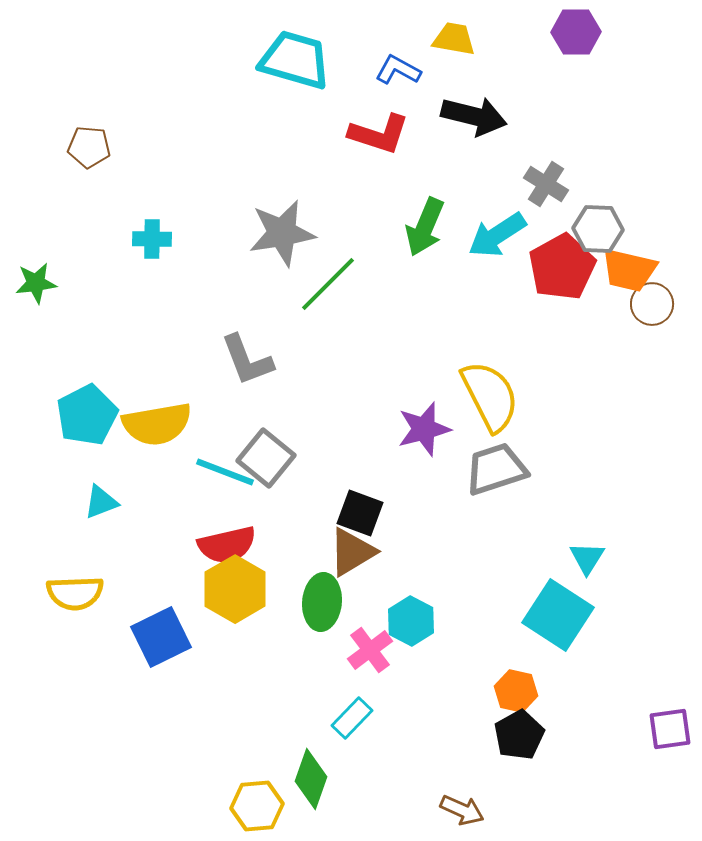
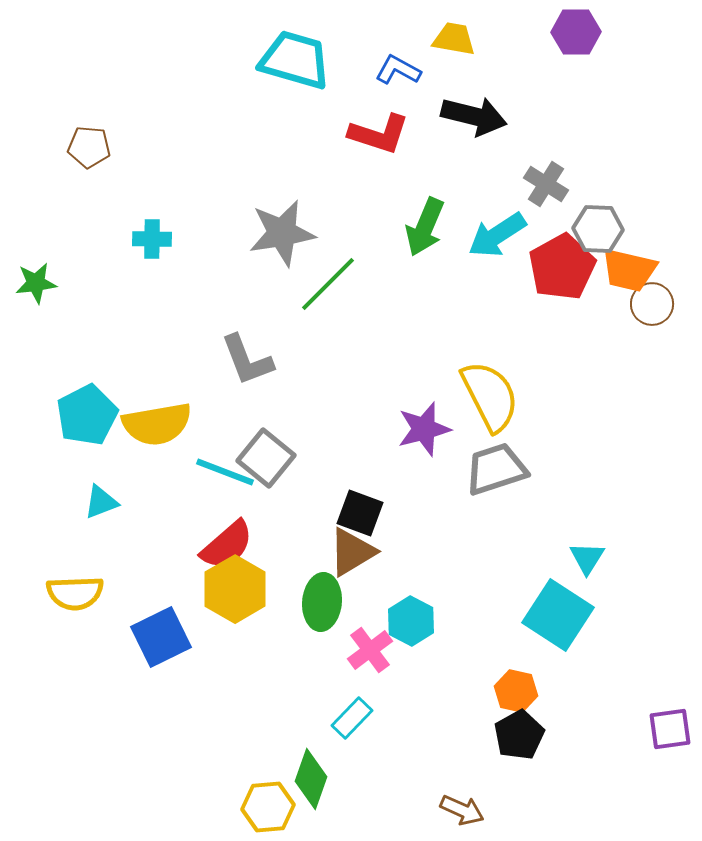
red semicircle at (227, 545): rotated 28 degrees counterclockwise
yellow hexagon at (257, 806): moved 11 px right, 1 px down
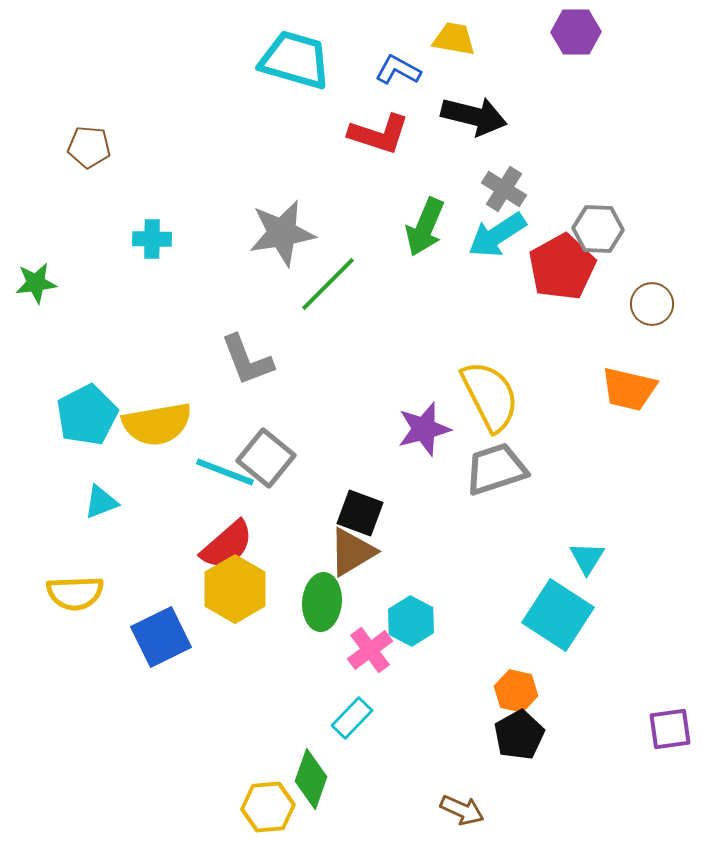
gray cross at (546, 184): moved 42 px left, 5 px down
orange trapezoid at (629, 270): moved 119 px down
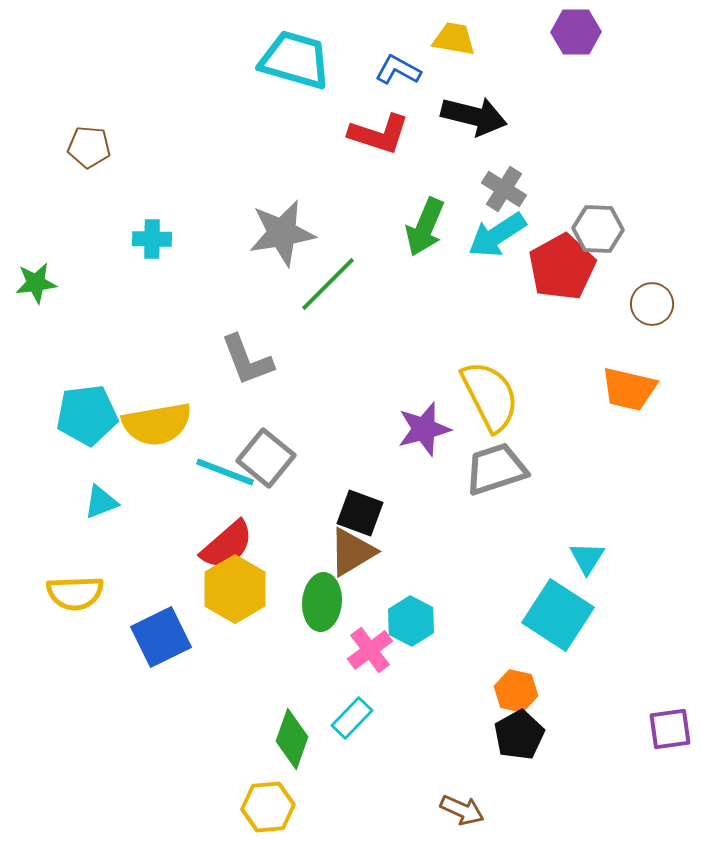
cyan pentagon at (87, 415): rotated 20 degrees clockwise
green diamond at (311, 779): moved 19 px left, 40 px up
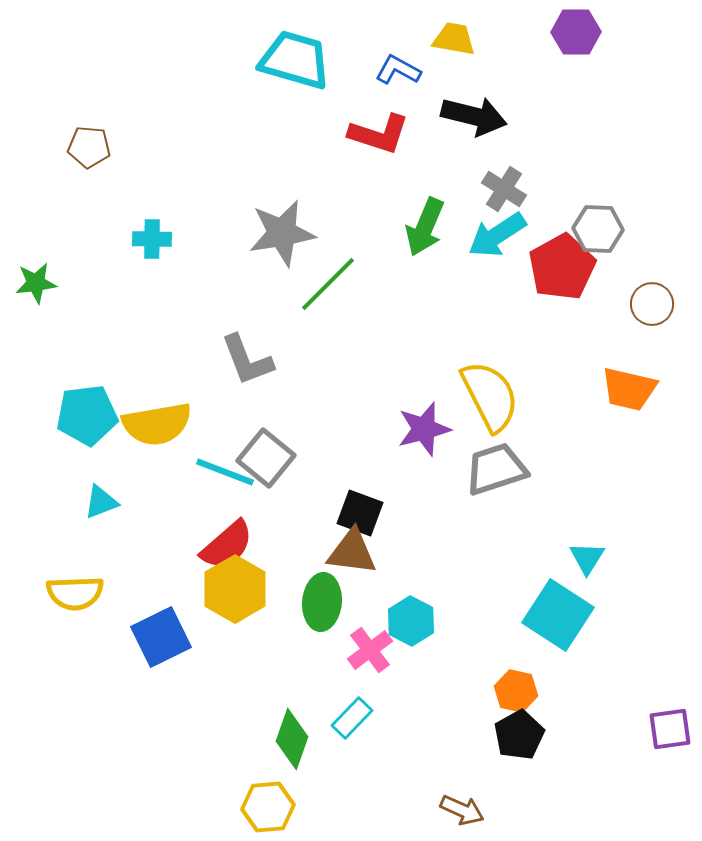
brown triangle at (352, 552): rotated 38 degrees clockwise
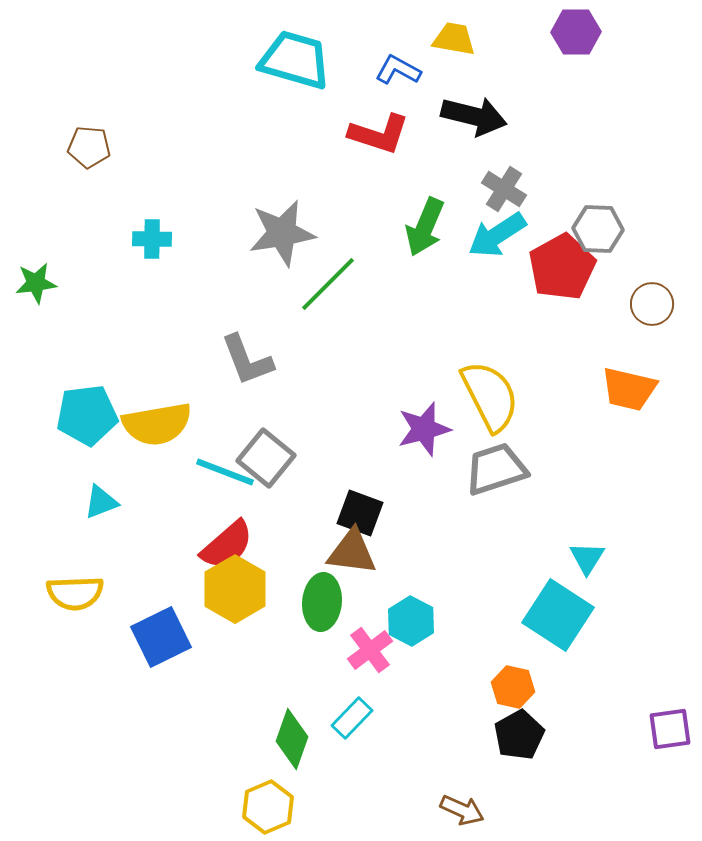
orange hexagon at (516, 691): moved 3 px left, 4 px up
yellow hexagon at (268, 807): rotated 18 degrees counterclockwise
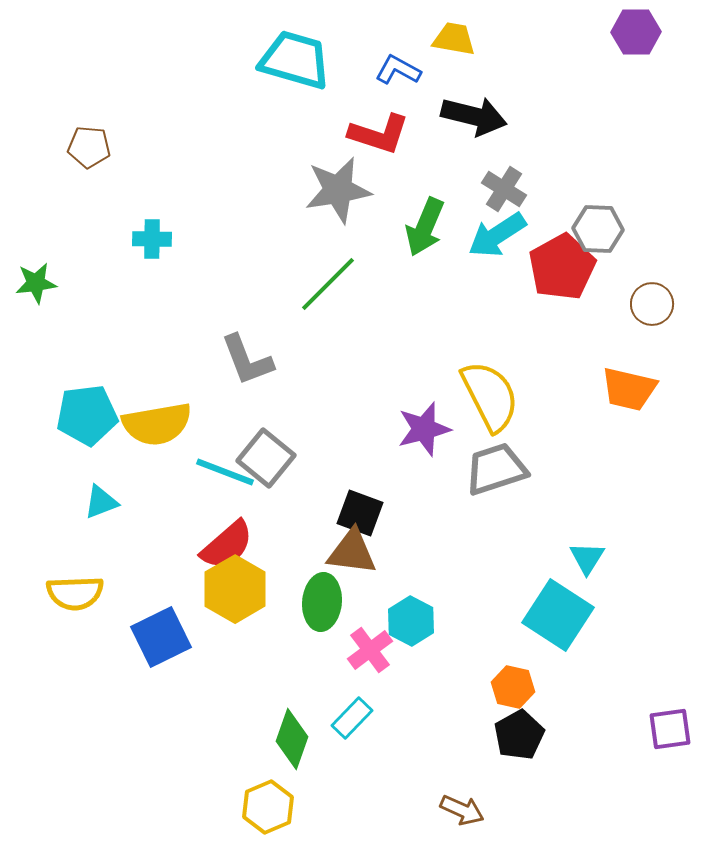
purple hexagon at (576, 32): moved 60 px right
gray star at (282, 233): moved 56 px right, 43 px up
